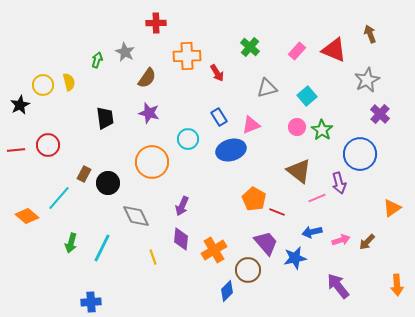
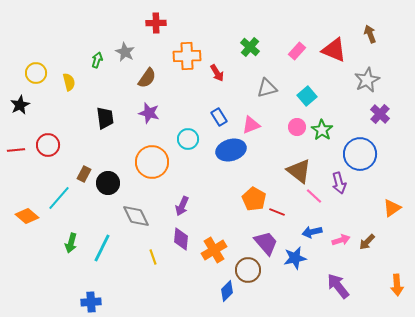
yellow circle at (43, 85): moved 7 px left, 12 px up
pink line at (317, 198): moved 3 px left, 2 px up; rotated 66 degrees clockwise
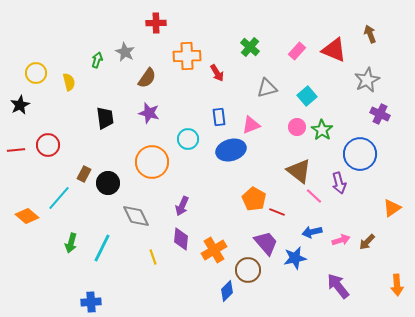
purple cross at (380, 114): rotated 18 degrees counterclockwise
blue rectangle at (219, 117): rotated 24 degrees clockwise
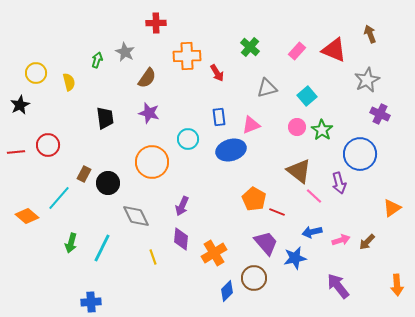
red line at (16, 150): moved 2 px down
orange cross at (214, 250): moved 3 px down
brown circle at (248, 270): moved 6 px right, 8 px down
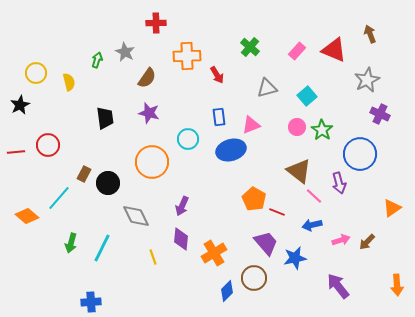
red arrow at (217, 73): moved 2 px down
blue arrow at (312, 232): moved 7 px up
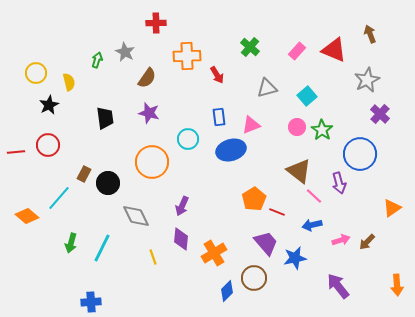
black star at (20, 105): moved 29 px right
purple cross at (380, 114): rotated 18 degrees clockwise
orange pentagon at (254, 199): rotated 10 degrees clockwise
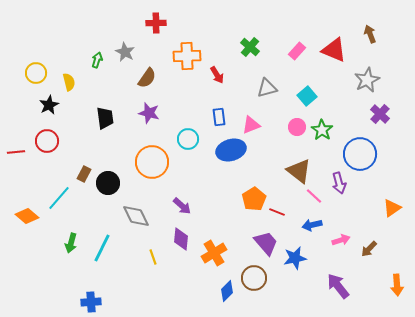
red circle at (48, 145): moved 1 px left, 4 px up
purple arrow at (182, 206): rotated 72 degrees counterclockwise
brown arrow at (367, 242): moved 2 px right, 7 px down
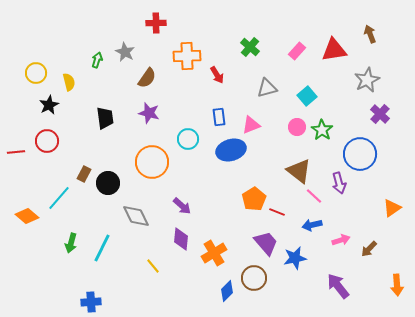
red triangle at (334, 50): rotated 32 degrees counterclockwise
yellow line at (153, 257): moved 9 px down; rotated 21 degrees counterclockwise
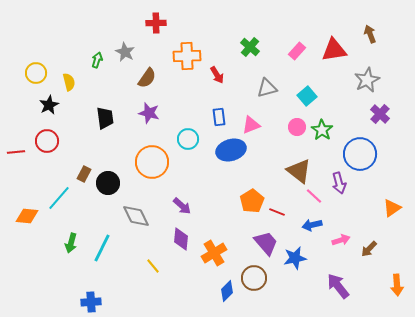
orange pentagon at (254, 199): moved 2 px left, 2 px down
orange diamond at (27, 216): rotated 35 degrees counterclockwise
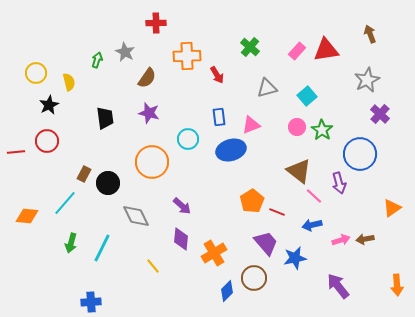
red triangle at (334, 50): moved 8 px left
cyan line at (59, 198): moved 6 px right, 5 px down
brown arrow at (369, 249): moved 4 px left, 10 px up; rotated 36 degrees clockwise
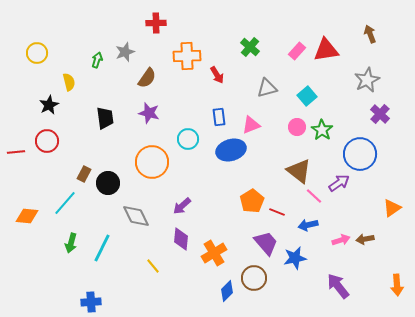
gray star at (125, 52): rotated 24 degrees clockwise
yellow circle at (36, 73): moved 1 px right, 20 px up
purple arrow at (339, 183): rotated 110 degrees counterclockwise
purple arrow at (182, 206): rotated 96 degrees clockwise
blue arrow at (312, 225): moved 4 px left
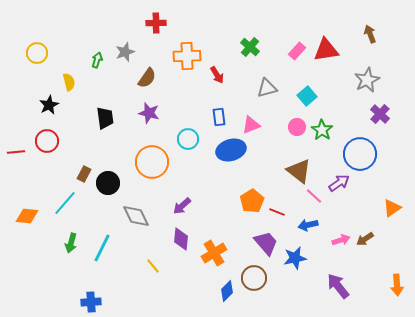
brown arrow at (365, 239): rotated 24 degrees counterclockwise
